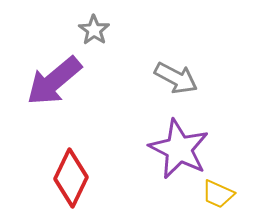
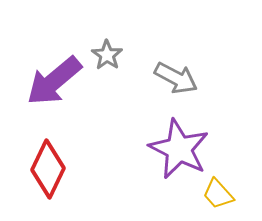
gray star: moved 13 px right, 25 px down
red diamond: moved 23 px left, 9 px up
yellow trapezoid: rotated 24 degrees clockwise
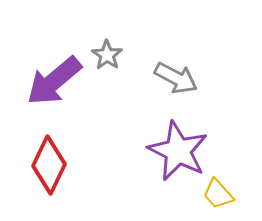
purple star: moved 1 px left, 2 px down
red diamond: moved 1 px right, 4 px up
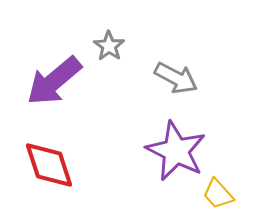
gray star: moved 2 px right, 9 px up
purple star: moved 2 px left
red diamond: rotated 44 degrees counterclockwise
